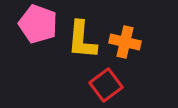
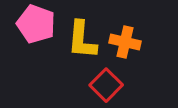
pink pentagon: moved 2 px left
red square: rotated 8 degrees counterclockwise
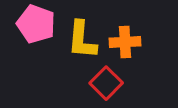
orange cross: rotated 16 degrees counterclockwise
red square: moved 2 px up
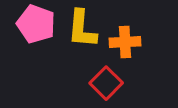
yellow L-shape: moved 11 px up
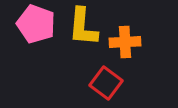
yellow L-shape: moved 1 px right, 2 px up
red square: rotated 8 degrees counterclockwise
